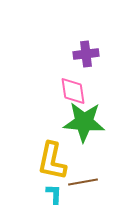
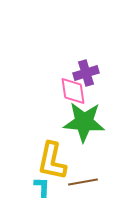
purple cross: moved 19 px down; rotated 10 degrees counterclockwise
cyan L-shape: moved 12 px left, 7 px up
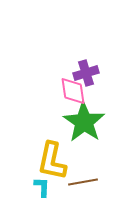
green star: rotated 30 degrees clockwise
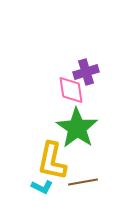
purple cross: moved 1 px up
pink diamond: moved 2 px left, 1 px up
green star: moved 7 px left, 6 px down
cyan L-shape: rotated 115 degrees clockwise
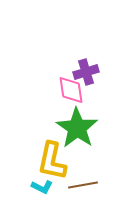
brown line: moved 3 px down
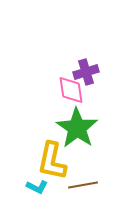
cyan L-shape: moved 5 px left
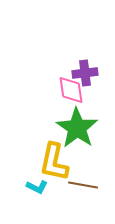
purple cross: moved 1 px left, 1 px down; rotated 10 degrees clockwise
yellow L-shape: moved 2 px right, 1 px down
brown line: rotated 20 degrees clockwise
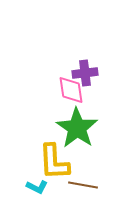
yellow L-shape: rotated 15 degrees counterclockwise
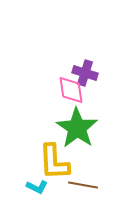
purple cross: rotated 25 degrees clockwise
